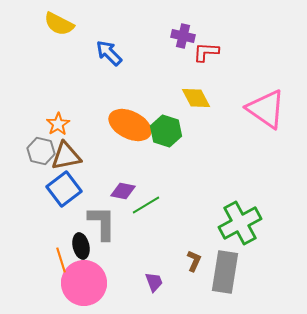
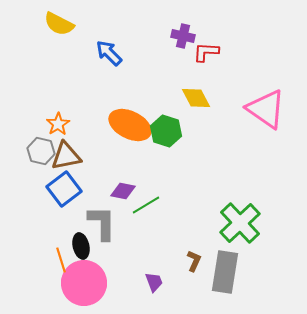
green cross: rotated 15 degrees counterclockwise
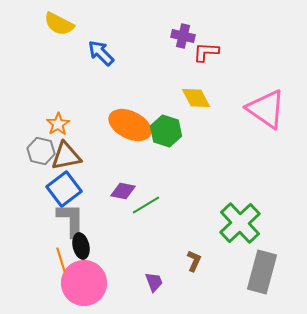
blue arrow: moved 8 px left
gray L-shape: moved 31 px left, 3 px up
gray rectangle: moved 37 px right; rotated 6 degrees clockwise
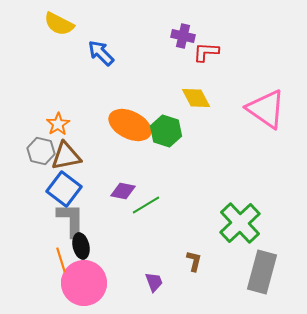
blue square: rotated 16 degrees counterclockwise
brown L-shape: rotated 10 degrees counterclockwise
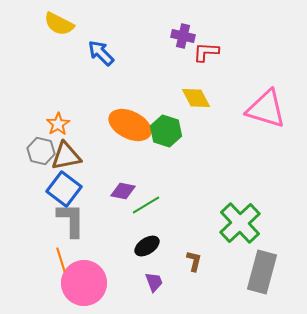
pink triangle: rotated 18 degrees counterclockwise
black ellipse: moved 66 px right; rotated 70 degrees clockwise
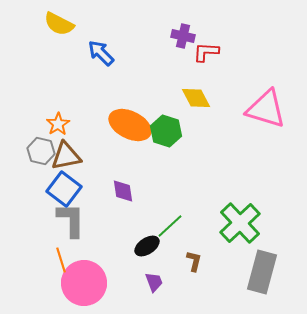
purple diamond: rotated 70 degrees clockwise
green line: moved 24 px right, 21 px down; rotated 12 degrees counterclockwise
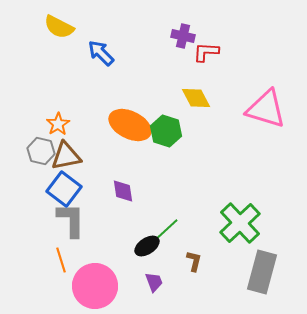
yellow semicircle: moved 3 px down
green line: moved 4 px left, 4 px down
pink circle: moved 11 px right, 3 px down
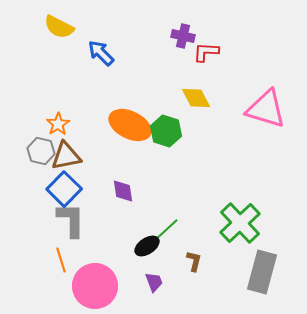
blue square: rotated 8 degrees clockwise
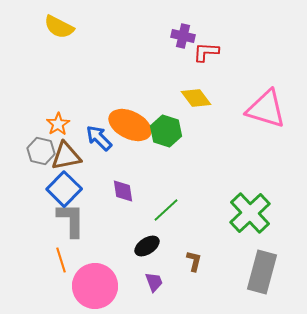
blue arrow: moved 2 px left, 85 px down
yellow diamond: rotated 8 degrees counterclockwise
green cross: moved 10 px right, 10 px up
green line: moved 20 px up
